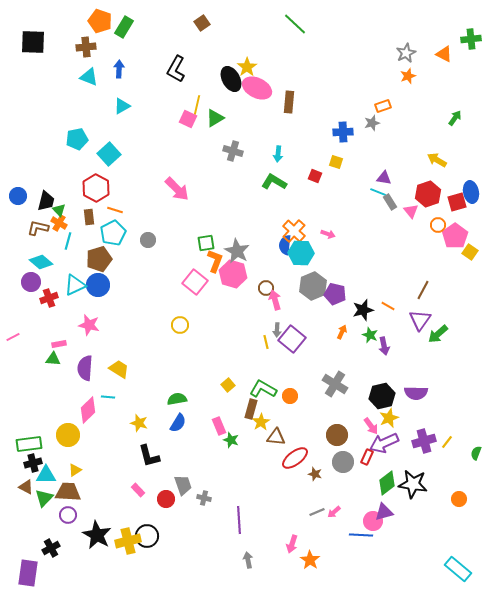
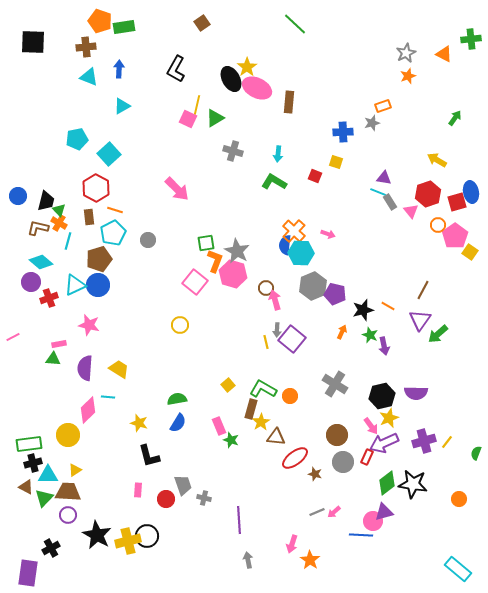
green rectangle at (124, 27): rotated 50 degrees clockwise
cyan triangle at (46, 475): moved 2 px right
pink rectangle at (138, 490): rotated 48 degrees clockwise
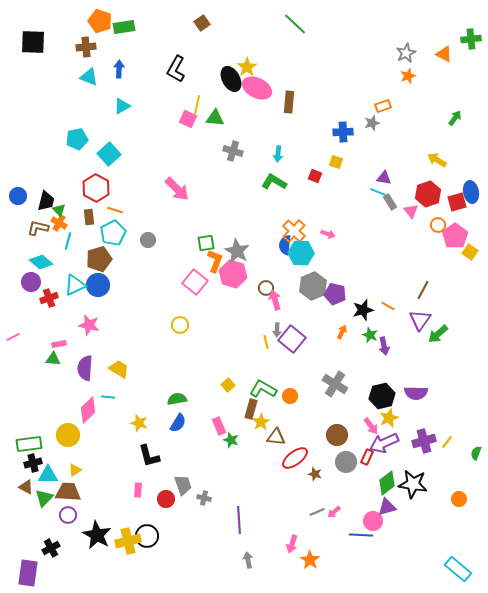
green triangle at (215, 118): rotated 36 degrees clockwise
gray circle at (343, 462): moved 3 px right
purple triangle at (384, 512): moved 3 px right, 5 px up
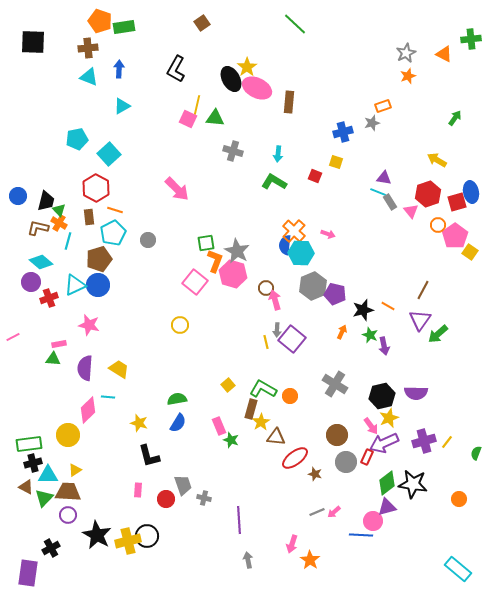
brown cross at (86, 47): moved 2 px right, 1 px down
blue cross at (343, 132): rotated 12 degrees counterclockwise
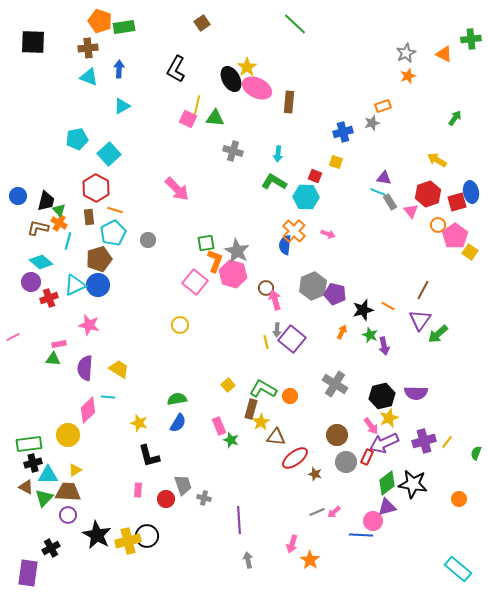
cyan hexagon at (301, 253): moved 5 px right, 56 px up
